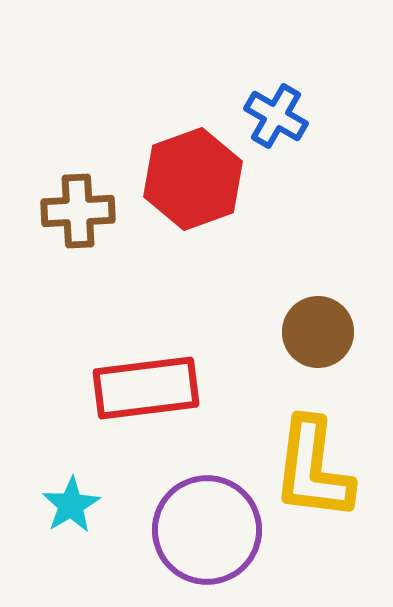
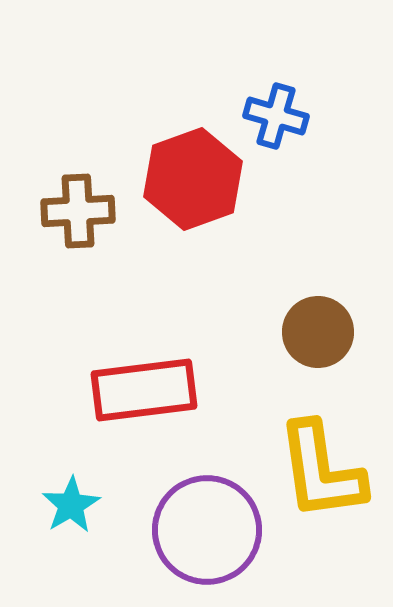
blue cross: rotated 14 degrees counterclockwise
red rectangle: moved 2 px left, 2 px down
yellow L-shape: moved 8 px right, 2 px down; rotated 15 degrees counterclockwise
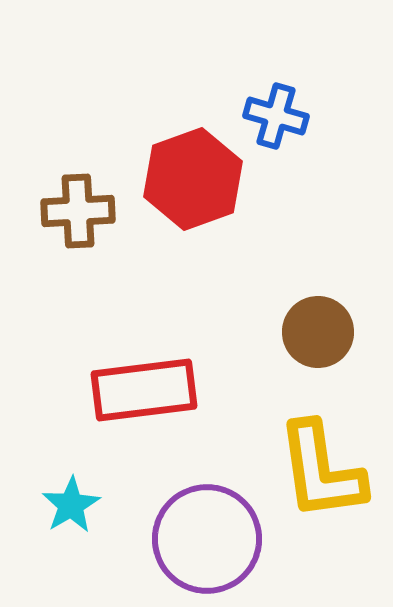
purple circle: moved 9 px down
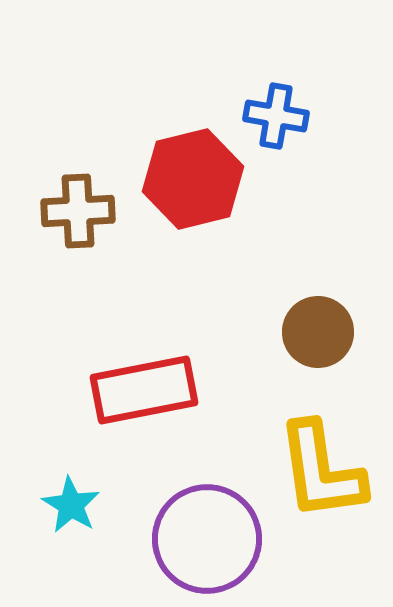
blue cross: rotated 6 degrees counterclockwise
red hexagon: rotated 6 degrees clockwise
red rectangle: rotated 4 degrees counterclockwise
cyan star: rotated 10 degrees counterclockwise
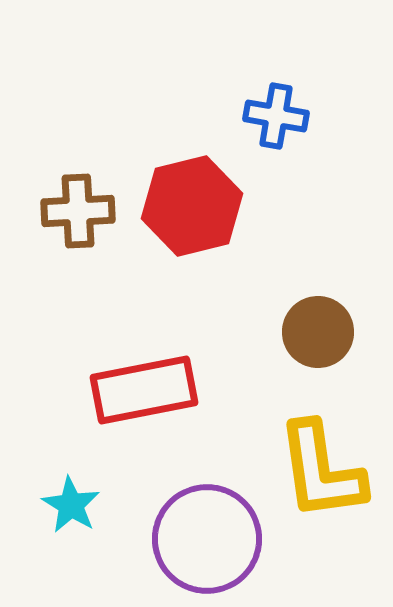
red hexagon: moved 1 px left, 27 px down
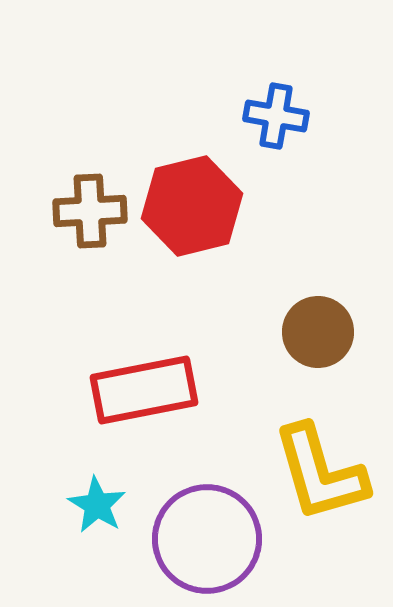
brown cross: moved 12 px right
yellow L-shape: moved 1 px left, 2 px down; rotated 8 degrees counterclockwise
cyan star: moved 26 px right
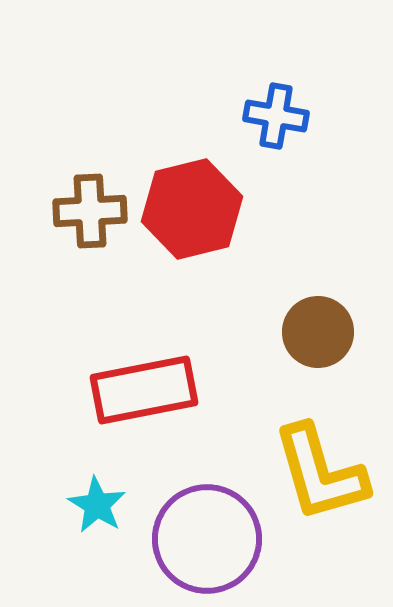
red hexagon: moved 3 px down
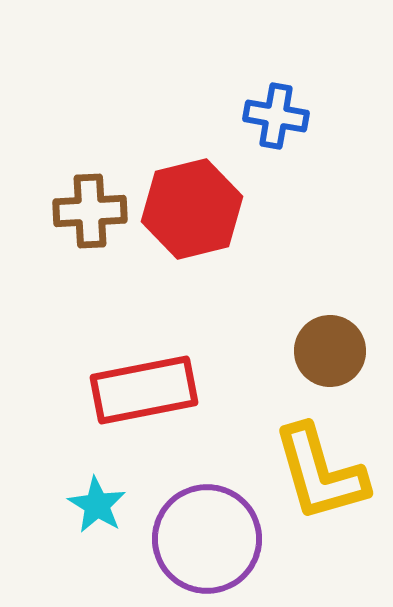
brown circle: moved 12 px right, 19 px down
